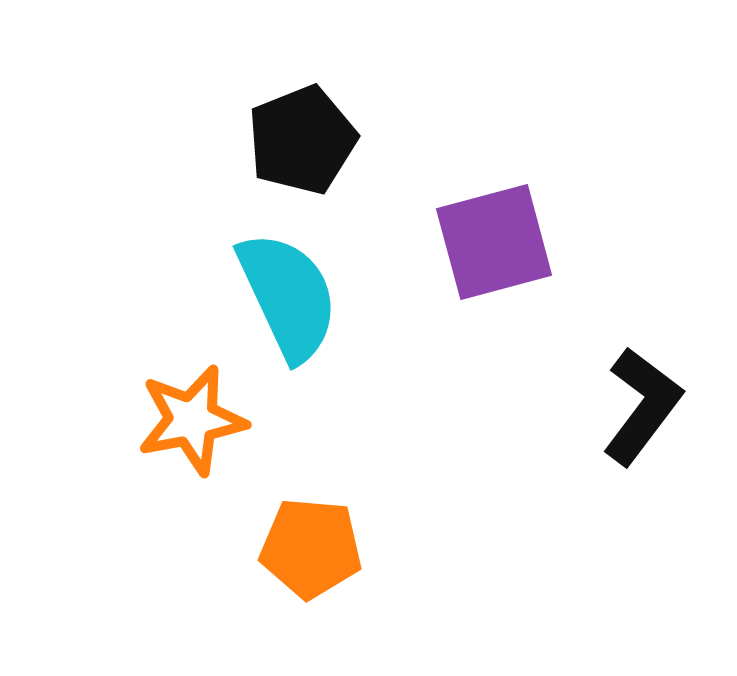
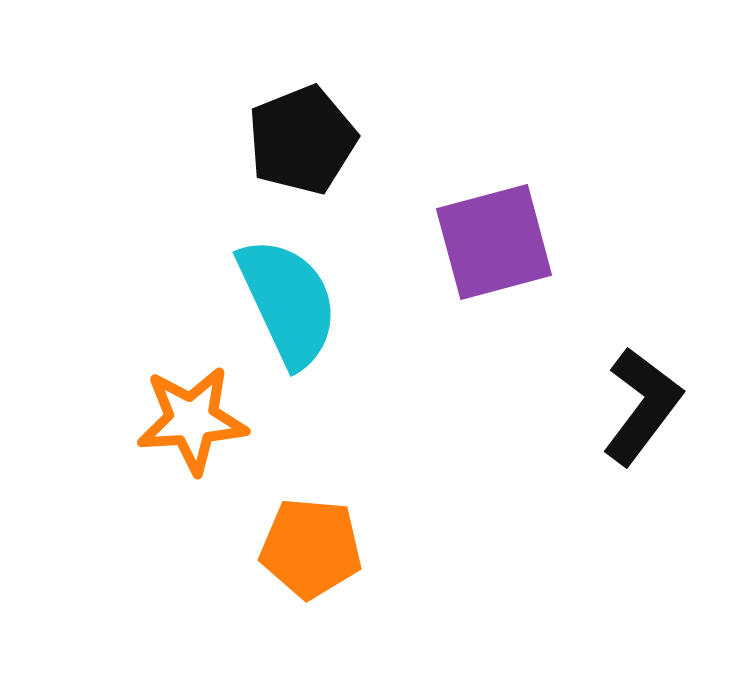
cyan semicircle: moved 6 px down
orange star: rotated 7 degrees clockwise
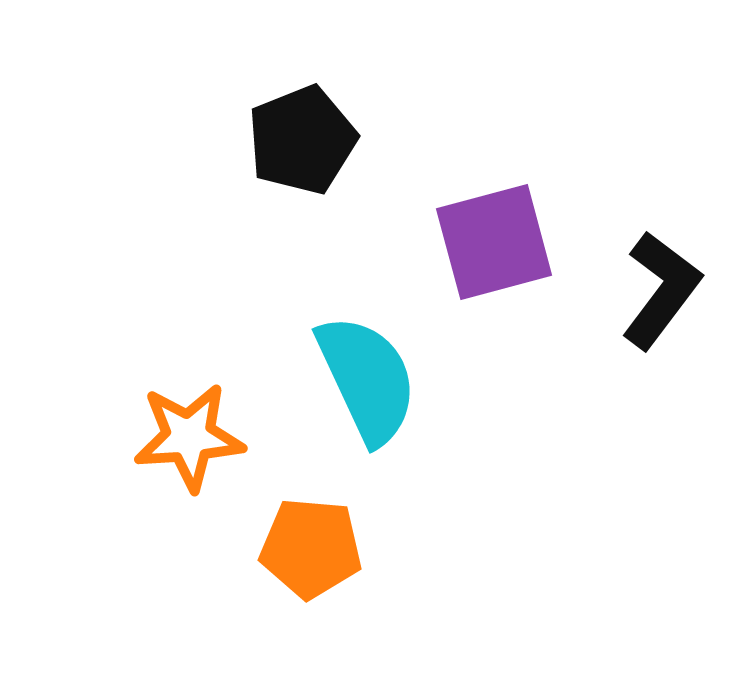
cyan semicircle: moved 79 px right, 77 px down
black L-shape: moved 19 px right, 116 px up
orange star: moved 3 px left, 17 px down
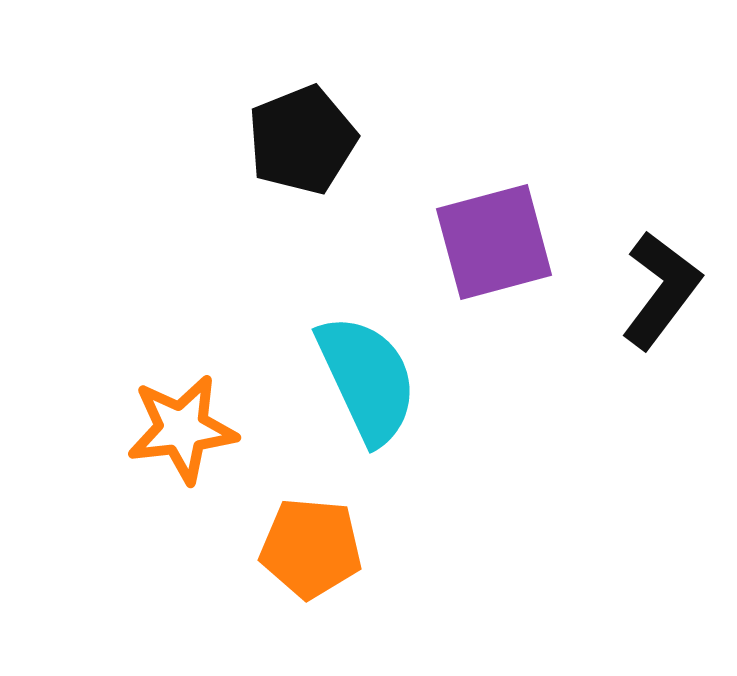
orange star: moved 7 px left, 8 px up; rotated 3 degrees counterclockwise
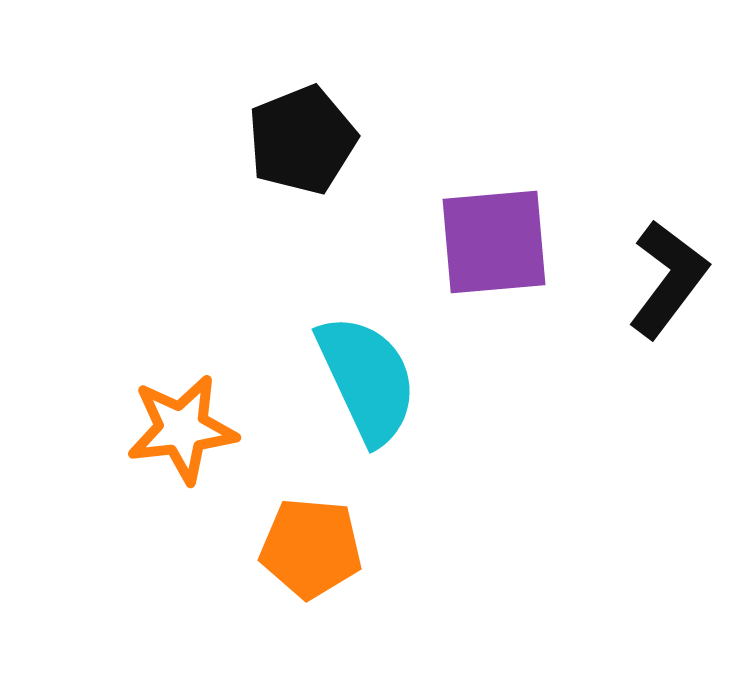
purple square: rotated 10 degrees clockwise
black L-shape: moved 7 px right, 11 px up
